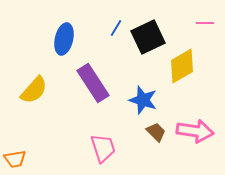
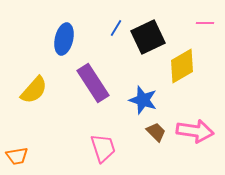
orange trapezoid: moved 2 px right, 3 px up
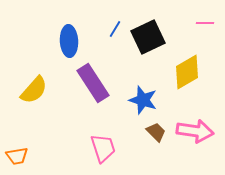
blue line: moved 1 px left, 1 px down
blue ellipse: moved 5 px right, 2 px down; rotated 16 degrees counterclockwise
yellow diamond: moved 5 px right, 6 px down
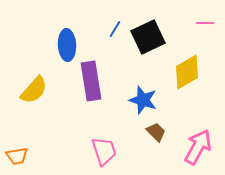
blue ellipse: moved 2 px left, 4 px down
purple rectangle: moved 2 px left, 2 px up; rotated 24 degrees clockwise
pink arrow: moved 3 px right, 16 px down; rotated 69 degrees counterclockwise
pink trapezoid: moved 1 px right, 3 px down
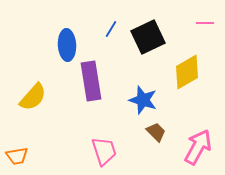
blue line: moved 4 px left
yellow semicircle: moved 1 px left, 7 px down
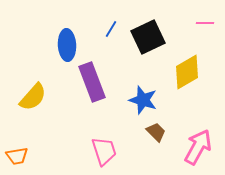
purple rectangle: moved 1 px right, 1 px down; rotated 12 degrees counterclockwise
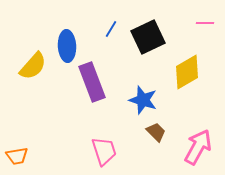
blue ellipse: moved 1 px down
yellow semicircle: moved 31 px up
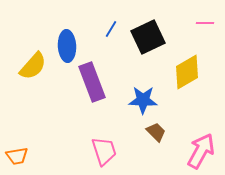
blue star: rotated 16 degrees counterclockwise
pink arrow: moved 3 px right, 4 px down
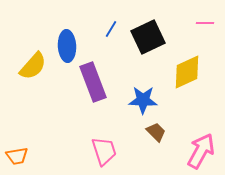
yellow diamond: rotated 6 degrees clockwise
purple rectangle: moved 1 px right
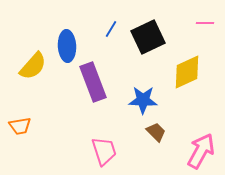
orange trapezoid: moved 3 px right, 30 px up
